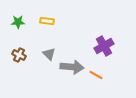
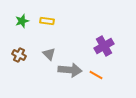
green star: moved 4 px right, 1 px up; rotated 16 degrees counterclockwise
gray arrow: moved 2 px left, 3 px down
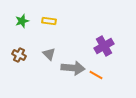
yellow rectangle: moved 2 px right
gray arrow: moved 3 px right, 2 px up
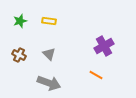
green star: moved 2 px left
gray arrow: moved 24 px left, 15 px down; rotated 15 degrees clockwise
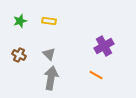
gray arrow: moved 2 px right, 5 px up; rotated 100 degrees counterclockwise
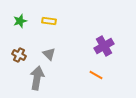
gray arrow: moved 14 px left
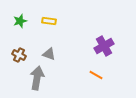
gray triangle: rotated 24 degrees counterclockwise
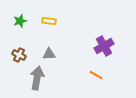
gray triangle: rotated 24 degrees counterclockwise
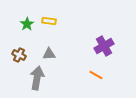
green star: moved 7 px right, 3 px down; rotated 16 degrees counterclockwise
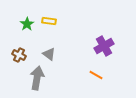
gray triangle: rotated 40 degrees clockwise
